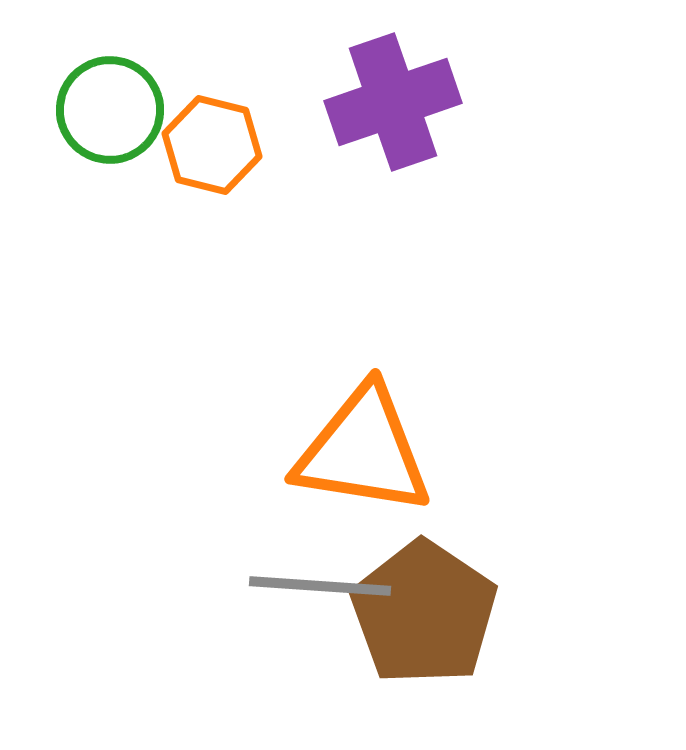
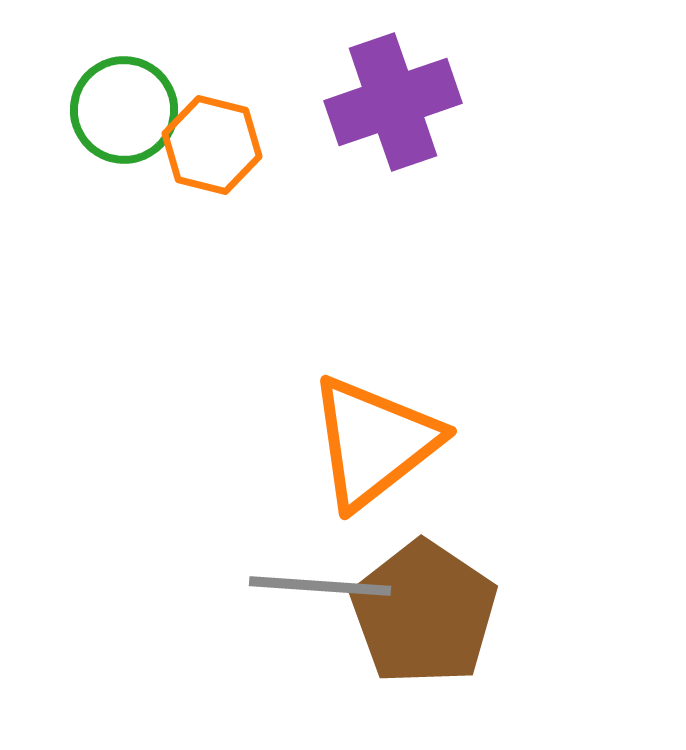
green circle: moved 14 px right
orange triangle: moved 11 px right, 9 px up; rotated 47 degrees counterclockwise
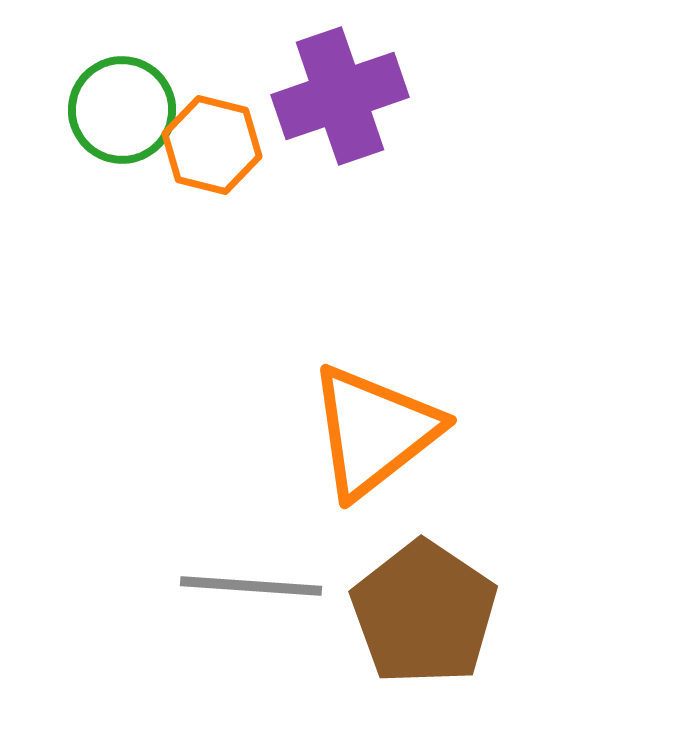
purple cross: moved 53 px left, 6 px up
green circle: moved 2 px left
orange triangle: moved 11 px up
gray line: moved 69 px left
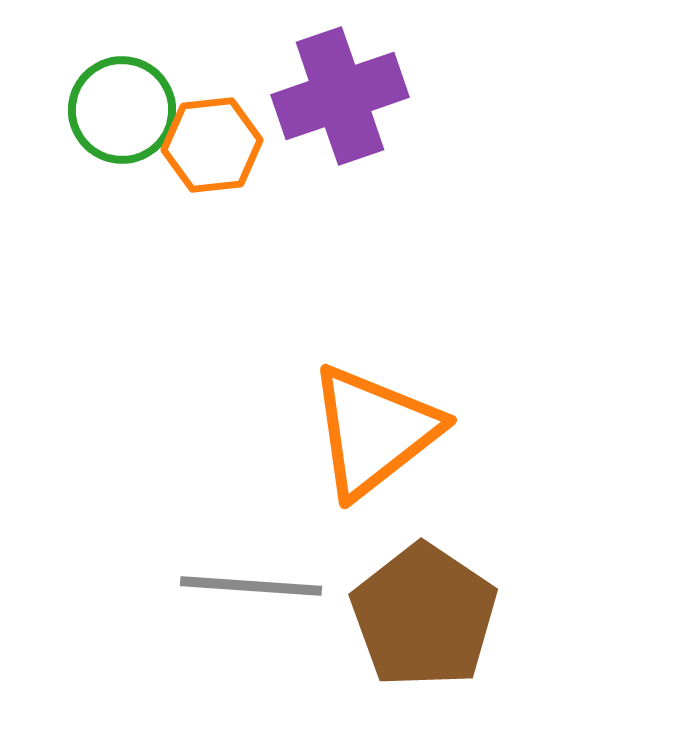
orange hexagon: rotated 20 degrees counterclockwise
brown pentagon: moved 3 px down
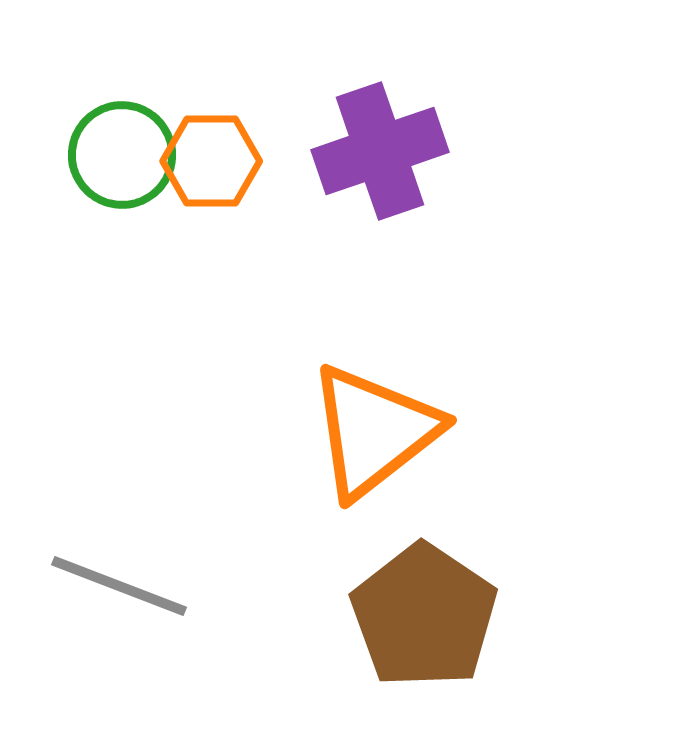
purple cross: moved 40 px right, 55 px down
green circle: moved 45 px down
orange hexagon: moved 1 px left, 16 px down; rotated 6 degrees clockwise
gray line: moved 132 px left; rotated 17 degrees clockwise
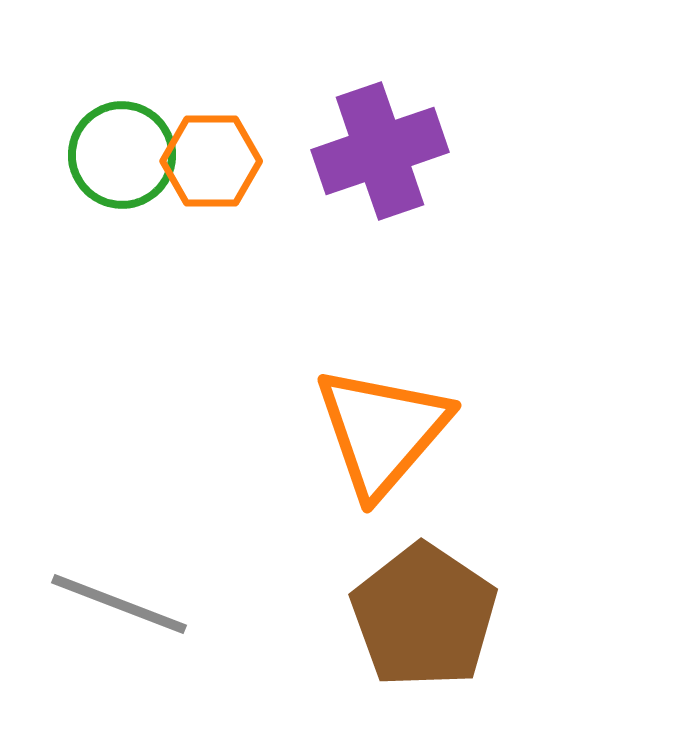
orange triangle: moved 8 px right; rotated 11 degrees counterclockwise
gray line: moved 18 px down
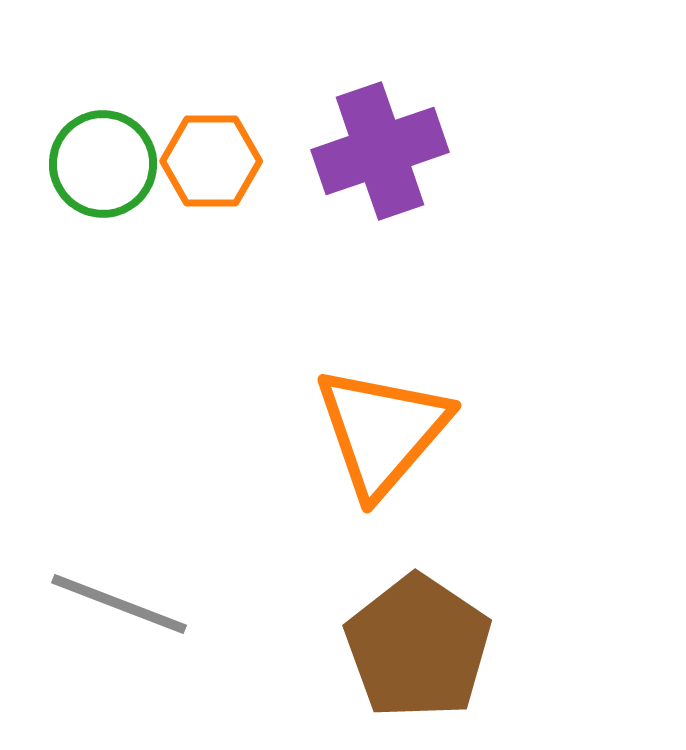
green circle: moved 19 px left, 9 px down
brown pentagon: moved 6 px left, 31 px down
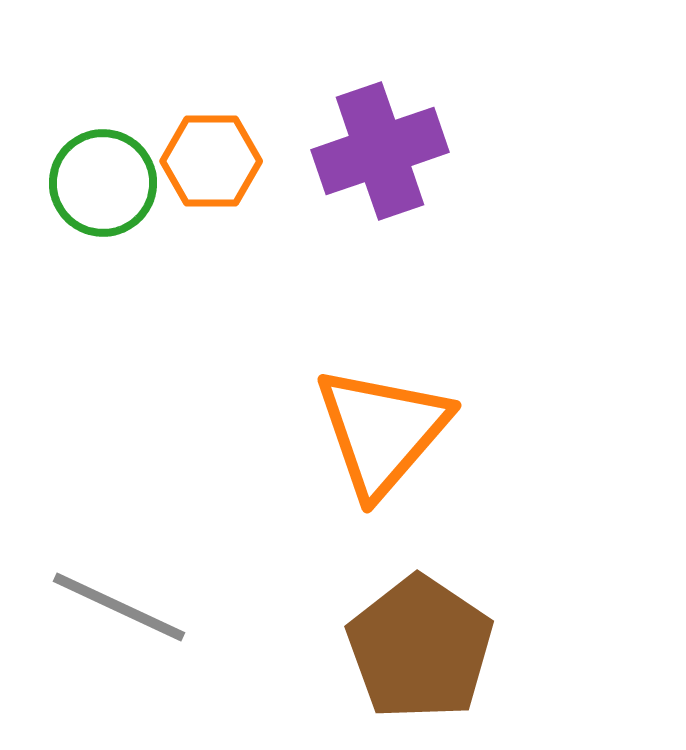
green circle: moved 19 px down
gray line: moved 3 px down; rotated 4 degrees clockwise
brown pentagon: moved 2 px right, 1 px down
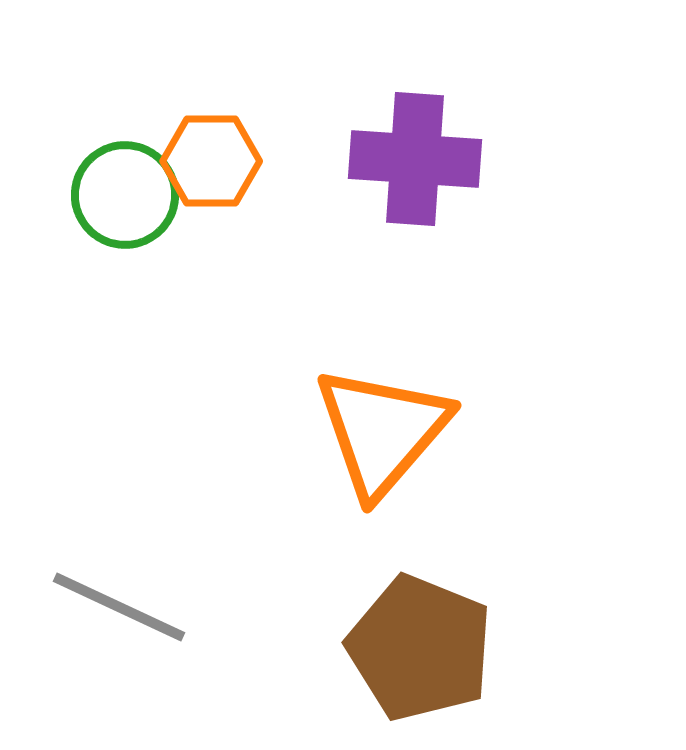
purple cross: moved 35 px right, 8 px down; rotated 23 degrees clockwise
green circle: moved 22 px right, 12 px down
brown pentagon: rotated 12 degrees counterclockwise
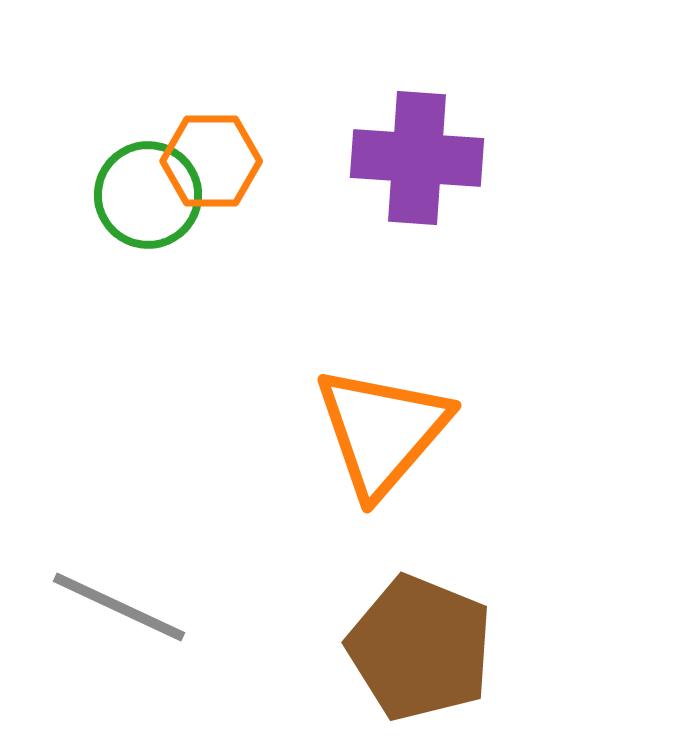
purple cross: moved 2 px right, 1 px up
green circle: moved 23 px right
